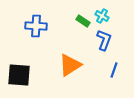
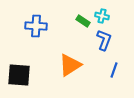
cyan cross: rotated 16 degrees counterclockwise
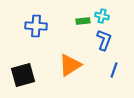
green rectangle: rotated 40 degrees counterclockwise
black square: moved 4 px right; rotated 20 degrees counterclockwise
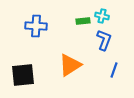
black square: rotated 10 degrees clockwise
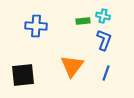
cyan cross: moved 1 px right
orange triangle: moved 2 px right, 1 px down; rotated 20 degrees counterclockwise
blue line: moved 8 px left, 3 px down
